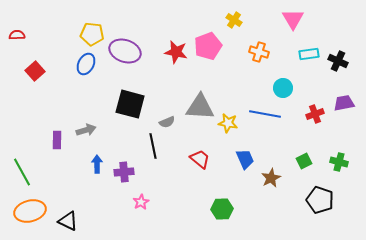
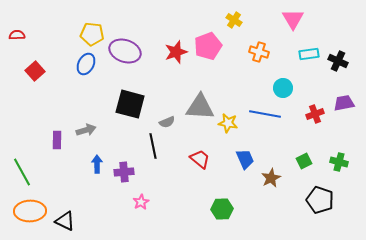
red star: rotated 30 degrees counterclockwise
orange ellipse: rotated 12 degrees clockwise
black triangle: moved 3 px left
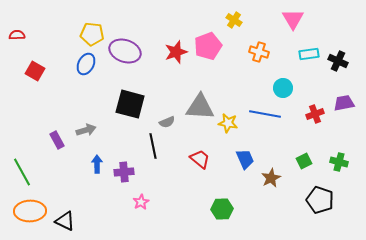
red square: rotated 18 degrees counterclockwise
purple rectangle: rotated 30 degrees counterclockwise
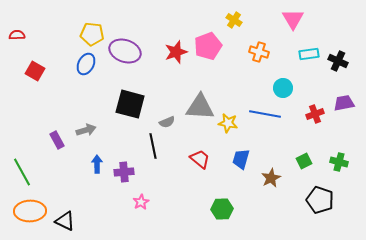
blue trapezoid: moved 4 px left; rotated 140 degrees counterclockwise
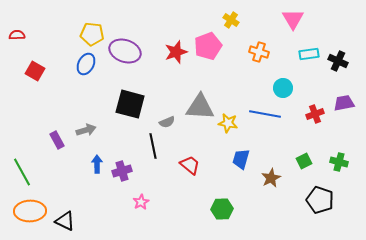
yellow cross: moved 3 px left
red trapezoid: moved 10 px left, 6 px down
purple cross: moved 2 px left, 1 px up; rotated 12 degrees counterclockwise
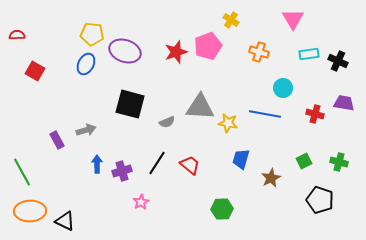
purple trapezoid: rotated 20 degrees clockwise
red cross: rotated 36 degrees clockwise
black line: moved 4 px right, 17 px down; rotated 45 degrees clockwise
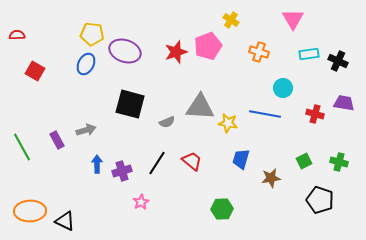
red trapezoid: moved 2 px right, 4 px up
green line: moved 25 px up
brown star: rotated 18 degrees clockwise
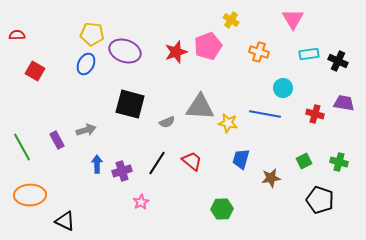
orange ellipse: moved 16 px up
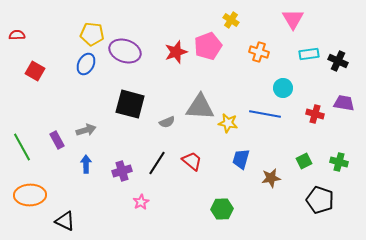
blue arrow: moved 11 px left
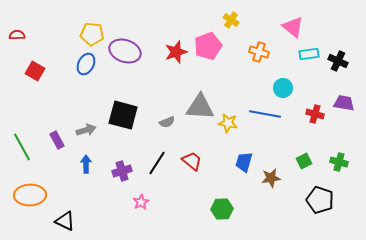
pink triangle: moved 8 px down; rotated 20 degrees counterclockwise
black square: moved 7 px left, 11 px down
blue trapezoid: moved 3 px right, 3 px down
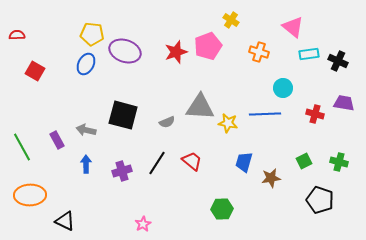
blue line: rotated 12 degrees counterclockwise
gray arrow: rotated 150 degrees counterclockwise
pink star: moved 2 px right, 22 px down
